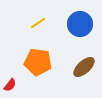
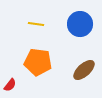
yellow line: moved 2 px left, 1 px down; rotated 42 degrees clockwise
brown ellipse: moved 3 px down
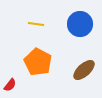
orange pentagon: rotated 20 degrees clockwise
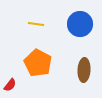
orange pentagon: moved 1 px down
brown ellipse: rotated 45 degrees counterclockwise
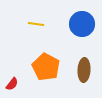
blue circle: moved 2 px right
orange pentagon: moved 8 px right, 4 px down
red semicircle: moved 2 px right, 1 px up
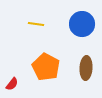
brown ellipse: moved 2 px right, 2 px up
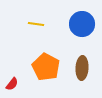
brown ellipse: moved 4 px left
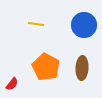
blue circle: moved 2 px right, 1 px down
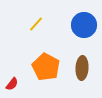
yellow line: rotated 56 degrees counterclockwise
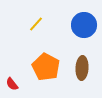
red semicircle: rotated 104 degrees clockwise
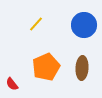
orange pentagon: rotated 20 degrees clockwise
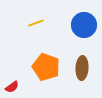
yellow line: moved 1 px up; rotated 28 degrees clockwise
orange pentagon: rotated 28 degrees counterclockwise
red semicircle: moved 3 px down; rotated 88 degrees counterclockwise
